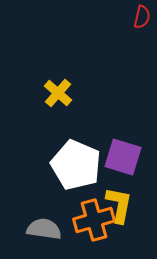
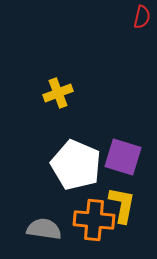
yellow cross: rotated 28 degrees clockwise
yellow L-shape: moved 3 px right
orange cross: rotated 21 degrees clockwise
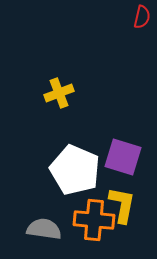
yellow cross: moved 1 px right
white pentagon: moved 1 px left, 5 px down
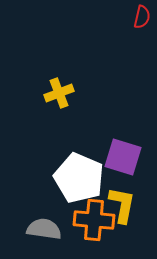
white pentagon: moved 4 px right, 8 px down
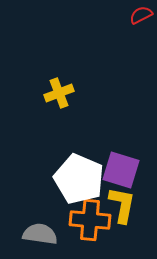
red semicircle: moved 1 px left, 2 px up; rotated 130 degrees counterclockwise
purple square: moved 2 px left, 13 px down
white pentagon: moved 1 px down
orange cross: moved 4 px left
gray semicircle: moved 4 px left, 5 px down
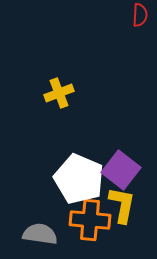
red semicircle: moved 1 px left; rotated 120 degrees clockwise
purple square: rotated 21 degrees clockwise
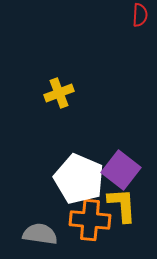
yellow L-shape: rotated 15 degrees counterclockwise
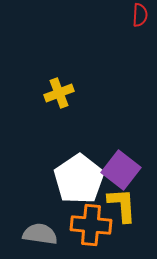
white pentagon: rotated 15 degrees clockwise
orange cross: moved 1 px right, 5 px down
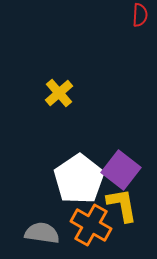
yellow cross: rotated 20 degrees counterclockwise
yellow L-shape: rotated 6 degrees counterclockwise
orange cross: rotated 24 degrees clockwise
gray semicircle: moved 2 px right, 1 px up
